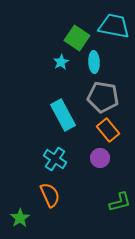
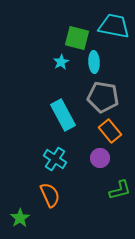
green square: rotated 20 degrees counterclockwise
orange rectangle: moved 2 px right, 1 px down
green L-shape: moved 12 px up
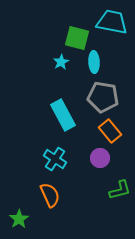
cyan trapezoid: moved 2 px left, 4 px up
green star: moved 1 px left, 1 px down
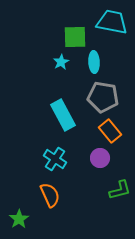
green square: moved 2 px left, 1 px up; rotated 15 degrees counterclockwise
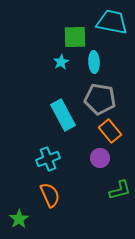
gray pentagon: moved 3 px left, 2 px down
cyan cross: moved 7 px left; rotated 35 degrees clockwise
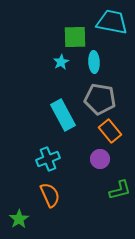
purple circle: moved 1 px down
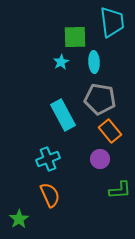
cyan trapezoid: rotated 72 degrees clockwise
green L-shape: rotated 10 degrees clockwise
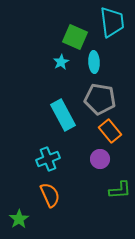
green square: rotated 25 degrees clockwise
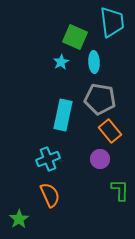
cyan rectangle: rotated 40 degrees clockwise
green L-shape: rotated 85 degrees counterclockwise
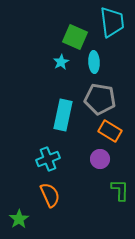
orange rectangle: rotated 20 degrees counterclockwise
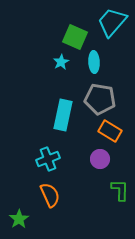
cyan trapezoid: rotated 132 degrees counterclockwise
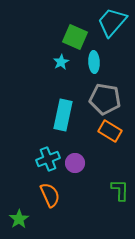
gray pentagon: moved 5 px right
purple circle: moved 25 px left, 4 px down
